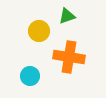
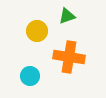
yellow circle: moved 2 px left
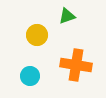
yellow circle: moved 4 px down
orange cross: moved 7 px right, 8 px down
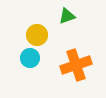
orange cross: rotated 28 degrees counterclockwise
cyan circle: moved 18 px up
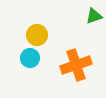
green triangle: moved 27 px right
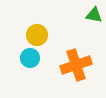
green triangle: moved 1 px up; rotated 30 degrees clockwise
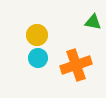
green triangle: moved 1 px left, 7 px down
cyan circle: moved 8 px right
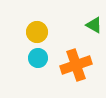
green triangle: moved 1 px right, 3 px down; rotated 18 degrees clockwise
yellow circle: moved 3 px up
